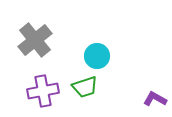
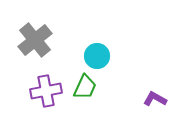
green trapezoid: rotated 48 degrees counterclockwise
purple cross: moved 3 px right
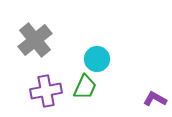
cyan circle: moved 3 px down
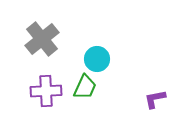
gray cross: moved 7 px right, 1 px up
purple cross: rotated 8 degrees clockwise
purple L-shape: rotated 40 degrees counterclockwise
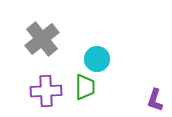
green trapezoid: rotated 24 degrees counterclockwise
purple L-shape: moved 1 px down; rotated 60 degrees counterclockwise
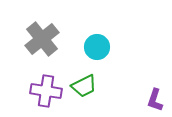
cyan circle: moved 12 px up
green trapezoid: moved 1 px left, 1 px up; rotated 64 degrees clockwise
purple cross: rotated 12 degrees clockwise
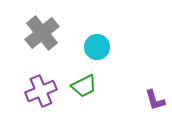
gray cross: moved 6 px up
purple cross: moved 5 px left; rotated 32 degrees counterclockwise
purple L-shape: rotated 35 degrees counterclockwise
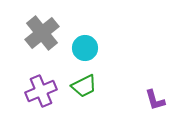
cyan circle: moved 12 px left, 1 px down
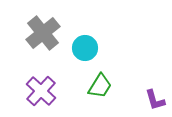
gray cross: moved 1 px right
green trapezoid: moved 16 px right; rotated 32 degrees counterclockwise
purple cross: rotated 24 degrees counterclockwise
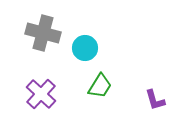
gray cross: rotated 36 degrees counterclockwise
purple cross: moved 3 px down
